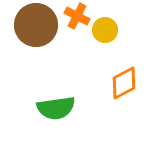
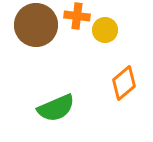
orange cross: rotated 20 degrees counterclockwise
orange diamond: rotated 12 degrees counterclockwise
green semicircle: rotated 15 degrees counterclockwise
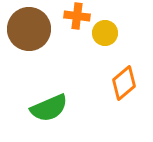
brown circle: moved 7 px left, 4 px down
yellow circle: moved 3 px down
green semicircle: moved 7 px left
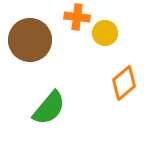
orange cross: moved 1 px down
brown circle: moved 1 px right, 11 px down
green semicircle: rotated 27 degrees counterclockwise
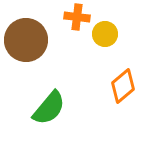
yellow circle: moved 1 px down
brown circle: moved 4 px left
orange diamond: moved 1 px left, 3 px down
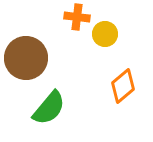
brown circle: moved 18 px down
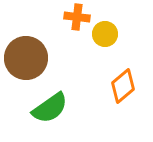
green semicircle: moved 1 px right; rotated 15 degrees clockwise
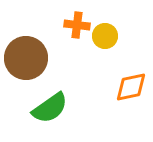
orange cross: moved 8 px down
yellow circle: moved 2 px down
orange diamond: moved 8 px right, 1 px down; rotated 28 degrees clockwise
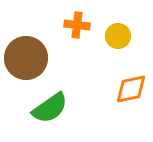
yellow circle: moved 13 px right
orange diamond: moved 2 px down
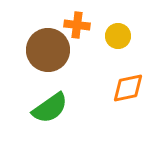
brown circle: moved 22 px right, 8 px up
orange diamond: moved 3 px left, 1 px up
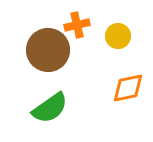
orange cross: rotated 20 degrees counterclockwise
